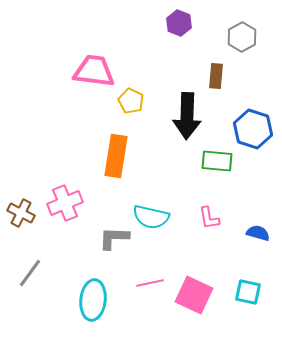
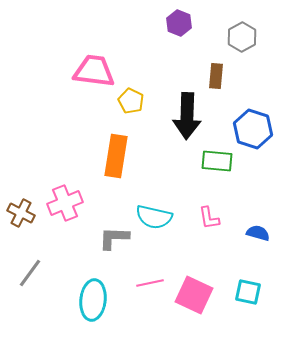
cyan semicircle: moved 3 px right
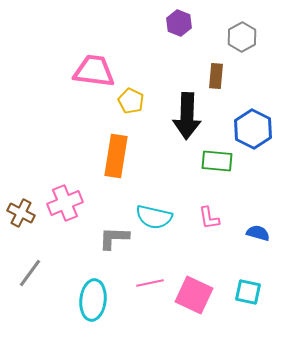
blue hexagon: rotated 9 degrees clockwise
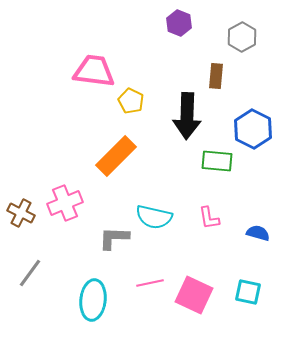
orange rectangle: rotated 36 degrees clockwise
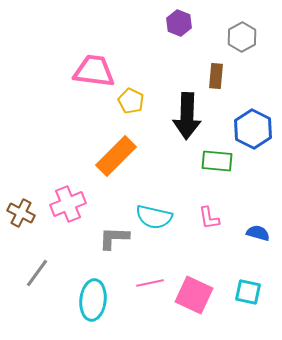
pink cross: moved 3 px right, 1 px down
gray line: moved 7 px right
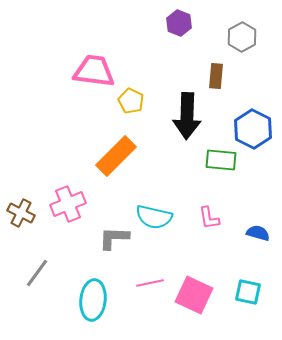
green rectangle: moved 4 px right, 1 px up
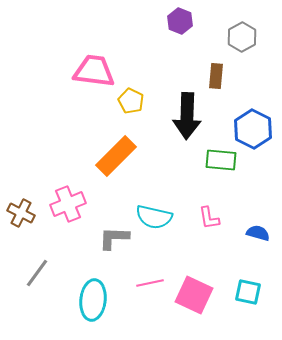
purple hexagon: moved 1 px right, 2 px up
